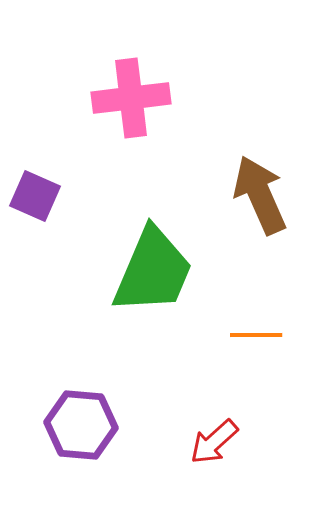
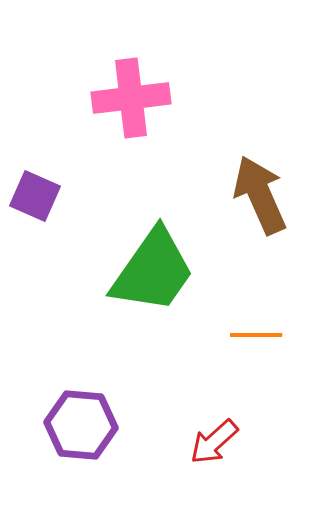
green trapezoid: rotated 12 degrees clockwise
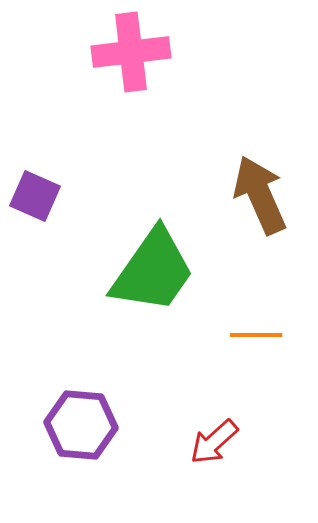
pink cross: moved 46 px up
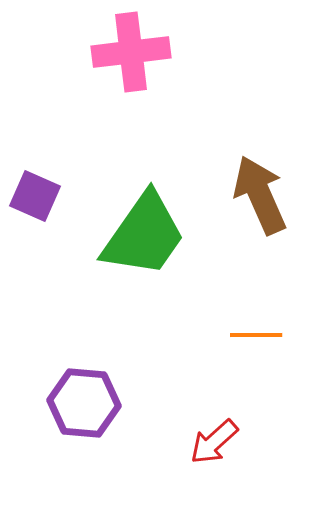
green trapezoid: moved 9 px left, 36 px up
purple hexagon: moved 3 px right, 22 px up
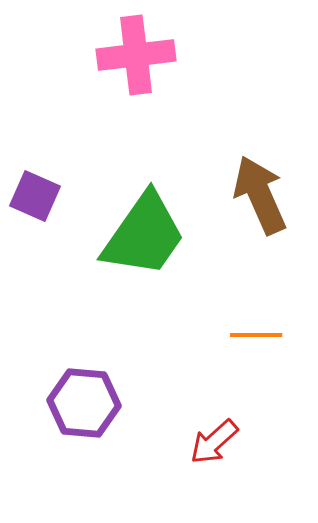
pink cross: moved 5 px right, 3 px down
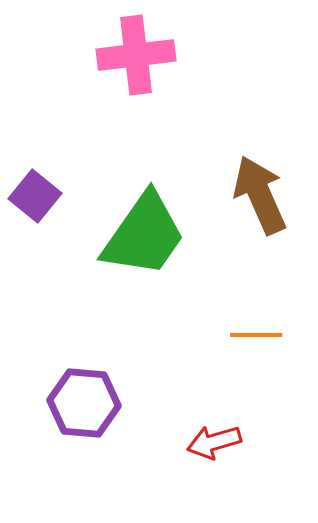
purple square: rotated 15 degrees clockwise
red arrow: rotated 26 degrees clockwise
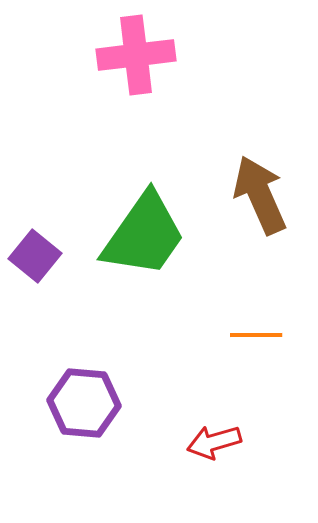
purple square: moved 60 px down
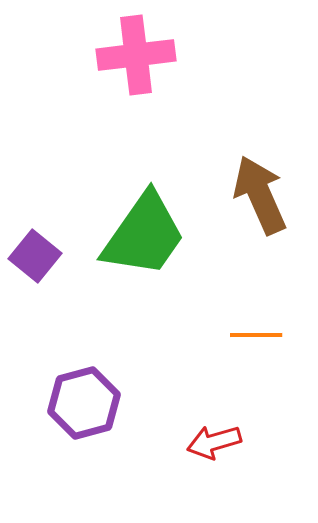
purple hexagon: rotated 20 degrees counterclockwise
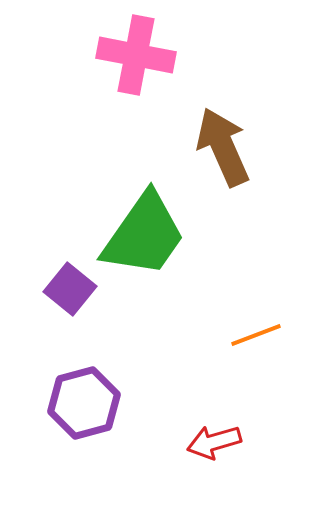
pink cross: rotated 18 degrees clockwise
brown arrow: moved 37 px left, 48 px up
purple square: moved 35 px right, 33 px down
orange line: rotated 21 degrees counterclockwise
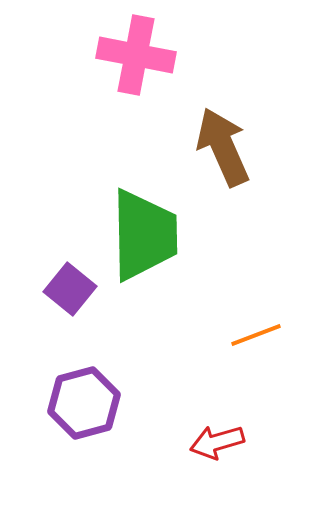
green trapezoid: rotated 36 degrees counterclockwise
red arrow: moved 3 px right
